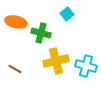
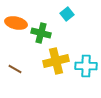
orange ellipse: moved 1 px down
cyan cross: rotated 15 degrees counterclockwise
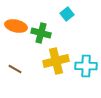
orange ellipse: moved 3 px down
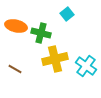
yellow cross: moved 1 px left, 2 px up
cyan cross: rotated 35 degrees clockwise
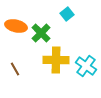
green cross: rotated 30 degrees clockwise
yellow cross: moved 1 px right, 1 px down; rotated 15 degrees clockwise
brown line: rotated 32 degrees clockwise
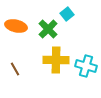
green cross: moved 7 px right, 4 px up
cyan cross: rotated 20 degrees counterclockwise
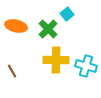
brown line: moved 3 px left, 2 px down
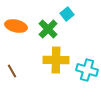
cyan cross: moved 1 px right, 4 px down
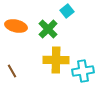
cyan square: moved 3 px up
cyan cross: moved 4 px left, 1 px down; rotated 25 degrees counterclockwise
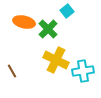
orange ellipse: moved 8 px right, 4 px up
yellow cross: rotated 25 degrees clockwise
